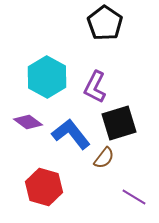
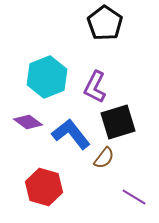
cyan hexagon: rotated 9 degrees clockwise
black square: moved 1 px left, 1 px up
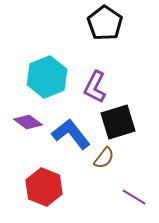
red hexagon: rotated 6 degrees clockwise
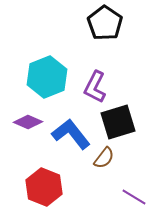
purple diamond: rotated 12 degrees counterclockwise
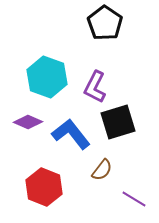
cyan hexagon: rotated 18 degrees counterclockwise
brown semicircle: moved 2 px left, 12 px down
purple line: moved 2 px down
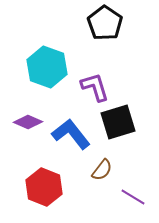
cyan hexagon: moved 10 px up
purple L-shape: rotated 136 degrees clockwise
purple line: moved 1 px left, 2 px up
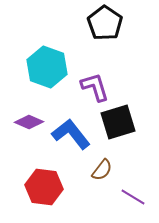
purple diamond: moved 1 px right
red hexagon: rotated 15 degrees counterclockwise
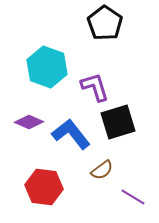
brown semicircle: rotated 15 degrees clockwise
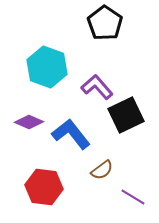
purple L-shape: moved 2 px right; rotated 24 degrees counterclockwise
black square: moved 8 px right, 7 px up; rotated 9 degrees counterclockwise
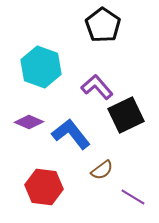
black pentagon: moved 2 px left, 2 px down
cyan hexagon: moved 6 px left
